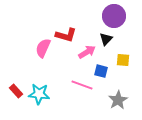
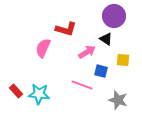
red L-shape: moved 6 px up
black triangle: rotated 40 degrees counterclockwise
gray star: rotated 24 degrees counterclockwise
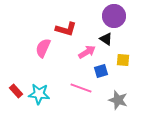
blue square: rotated 32 degrees counterclockwise
pink line: moved 1 px left, 3 px down
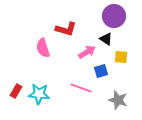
pink semicircle: rotated 42 degrees counterclockwise
yellow square: moved 2 px left, 3 px up
red rectangle: rotated 72 degrees clockwise
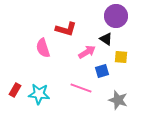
purple circle: moved 2 px right
blue square: moved 1 px right
red rectangle: moved 1 px left, 1 px up
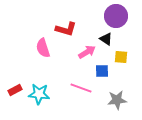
blue square: rotated 16 degrees clockwise
red rectangle: rotated 32 degrees clockwise
gray star: moved 1 px left; rotated 24 degrees counterclockwise
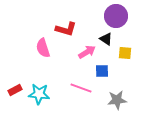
yellow square: moved 4 px right, 4 px up
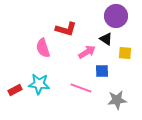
cyan star: moved 10 px up
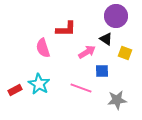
red L-shape: rotated 15 degrees counterclockwise
yellow square: rotated 16 degrees clockwise
cyan star: rotated 25 degrees clockwise
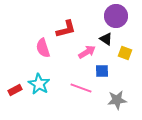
red L-shape: rotated 15 degrees counterclockwise
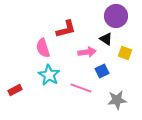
pink arrow: rotated 24 degrees clockwise
blue square: rotated 24 degrees counterclockwise
cyan star: moved 10 px right, 9 px up
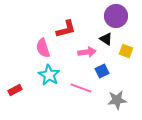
yellow square: moved 1 px right, 2 px up
